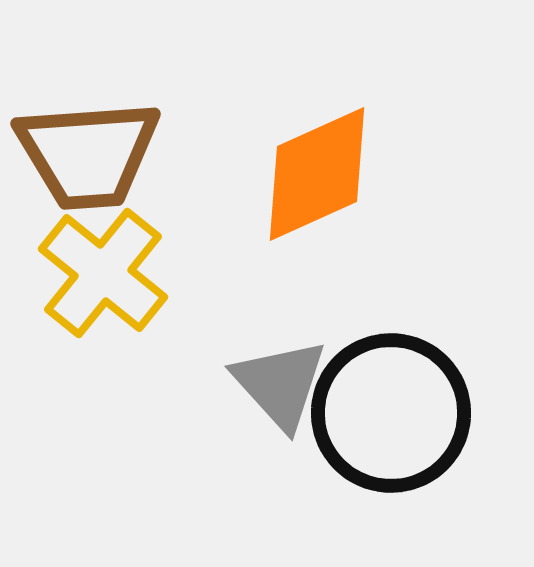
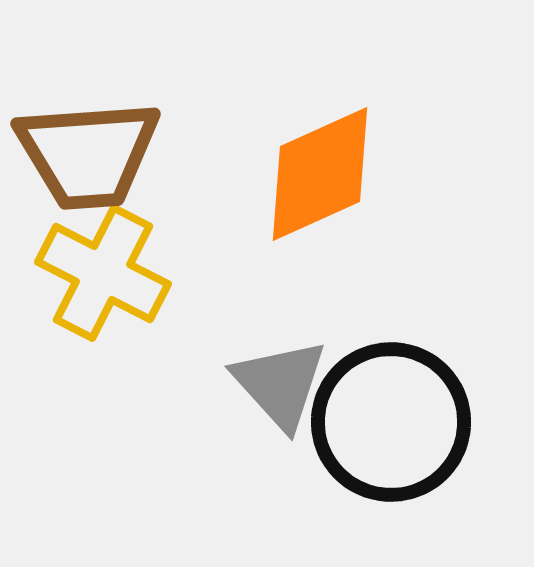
orange diamond: moved 3 px right
yellow cross: rotated 12 degrees counterclockwise
black circle: moved 9 px down
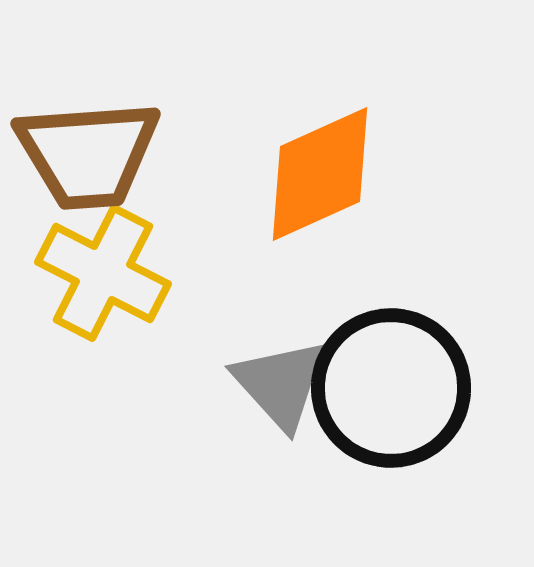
black circle: moved 34 px up
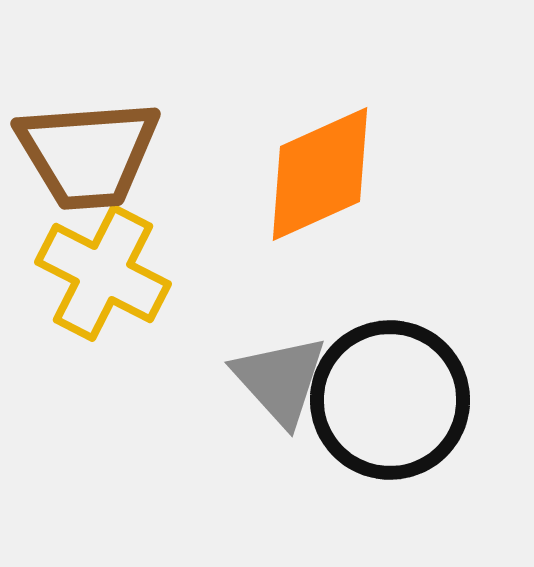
gray triangle: moved 4 px up
black circle: moved 1 px left, 12 px down
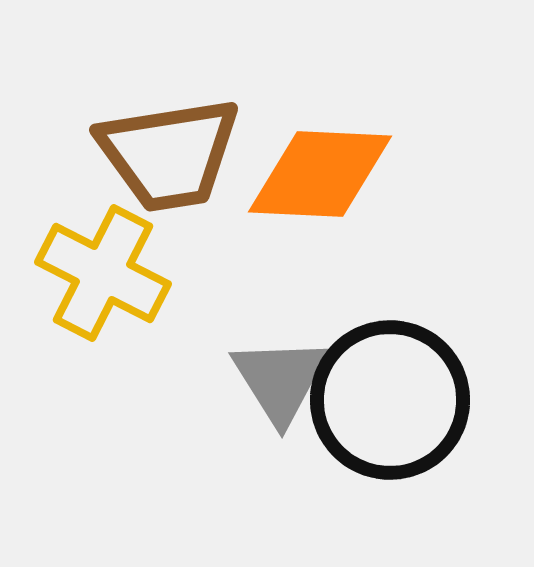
brown trapezoid: moved 81 px right; rotated 5 degrees counterclockwise
orange diamond: rotated 27 degrees clockwise
gray triangle: rotated 10 degrees clockwise
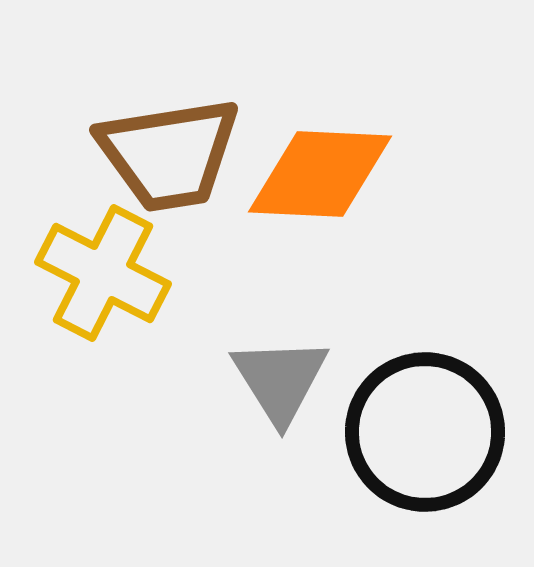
black circle: moved 35 px right, 32 px down
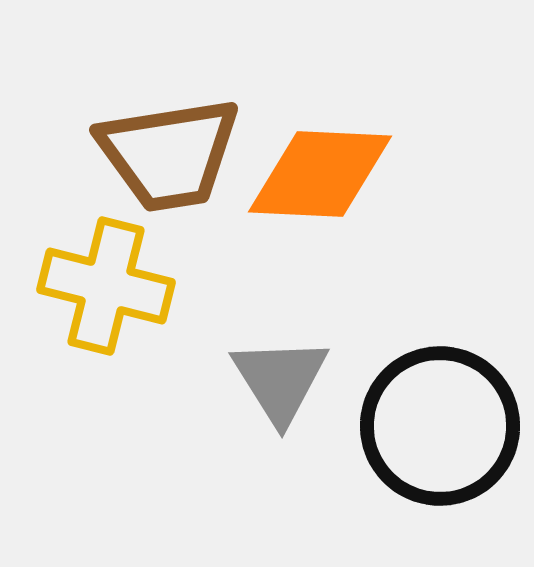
yellow cross: moved 3 px right, 13 px down; rotated 13 degrees counterclockwise
black circle: moved 15 px right, 6 px up
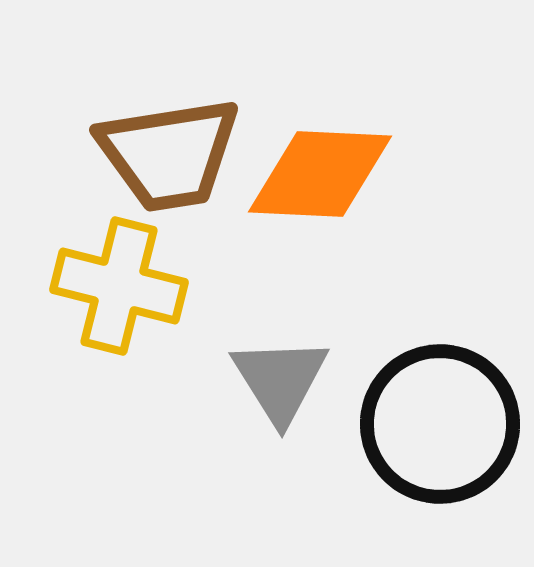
yellow cross: moved 13 px right
black circle: moved 2 px up
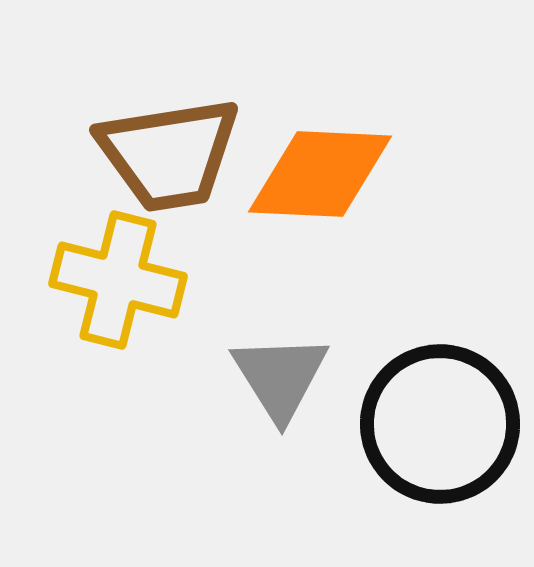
yellow cross: moved 1 px left, 6 px up
gray triangle: moved 3 px up
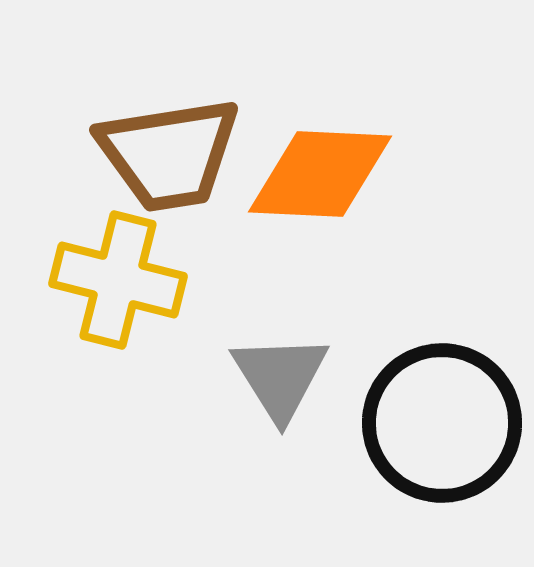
black circle: moved 2 px right, 1 px up
